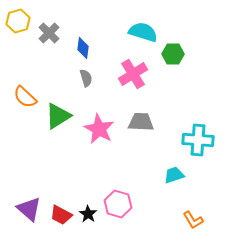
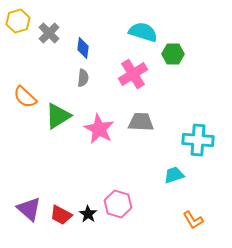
gray semicircle: moved 3 px left; rotated 24 degrees clockwise
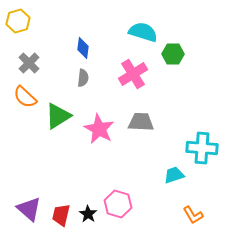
gray cross: moved 20 px left, 30 px down
cyan cross: moved 4 px right, 8 px down
red trapezoid: rotated 75 degrees clockwise
orange L-shape: moved 5 px up
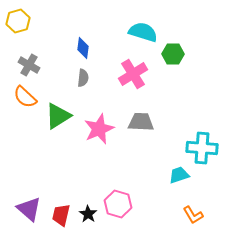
gray cross: moved 2 px down; rotated 15 degrees counterclockwise
pink star: rotated 20 degrees clockwise
cyan trapezoid: moved 5 px right
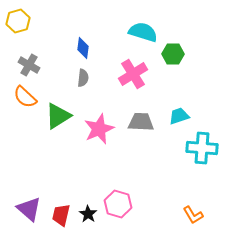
cyan trapezoid: moved 59 px up
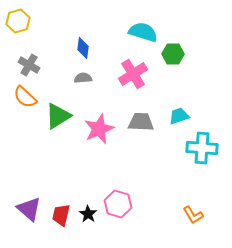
gray semicircle: rotated 102 degrees counterclockwise
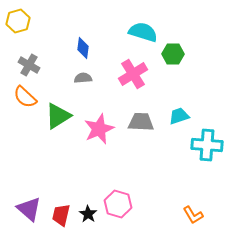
cyan cross: moved 5 px right, 3 px up
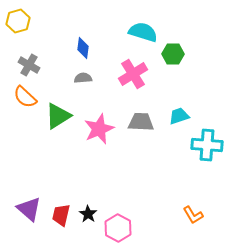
pink hexagon: moved 24 px down; rotated 12 degrees clockwise
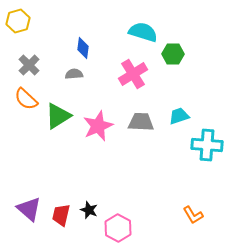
gray cross: rotated 15 degrees clockwise
gray semicircle: moved 9 px left, 4 px up
orange semicircle: moved 1 px right, 2 px down
pink star: moved 1 px left, 3 px up
black star: moved 1 px right, 4 px up; rotated 12 degrees counterclockwise
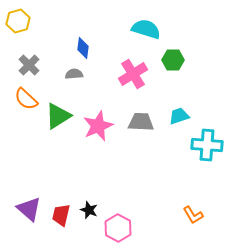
cyan semicircle: moved 3 px right, 3 px up
green hexagon: moved 6 px down
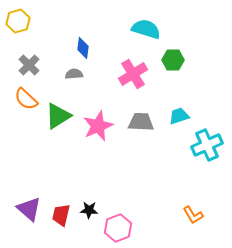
cyan cross: rotated 28 degrees counterclockwise
black star: rotated 18 degrees counterclockwise
pink hexagon: rotated 12 degrees clockwise
